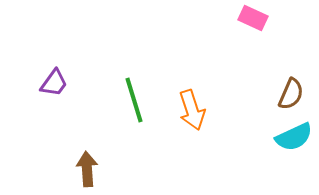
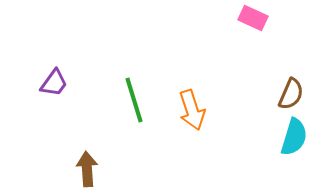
cyan semicircle: rotated 48 degrees counterclockwise
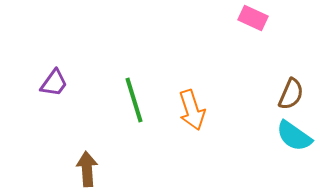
cyan semicircle: moved 1 px up; rotated 108 degrees clockwise
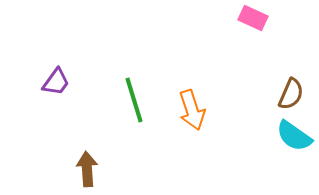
purple trapezoid: moved 2 px right, 1 px up
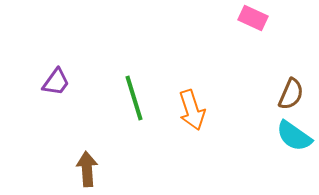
green line: moved 2 px up
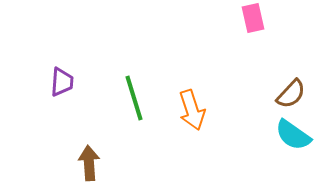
pink rectangle: rotated 52 degrees clockwise
purple trapezoid: moved 6 px right; rotated 32 degrees counterclockwise
brown semicircle: rotated 20 degrees clockwise
cyan semicircle: moved 1 px left, 1 px up
brown arrow: moved 2 px right, 6 px up
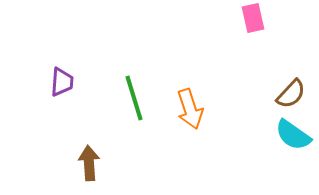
orange arrow: moved 2 px left, 1 px up
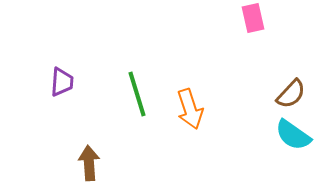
green line: moved 3 px right, 4 px up
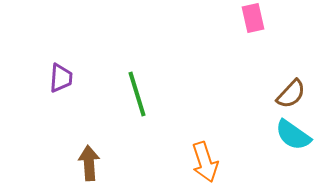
purple trapezoid: moved 1 px left, 4 px up
orange arrow: moved 15 px right, 53 px down
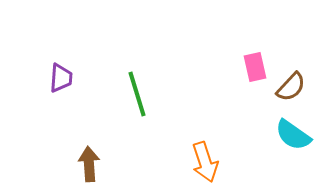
pink rectangle: moved 2 px right, 49 px down
brown semicircle: moved 7 px up
brown arrow: moved 1 px down
